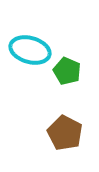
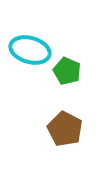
brown pentagon: moved 4 px up
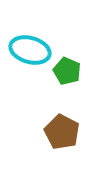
brown pentagon: moved 3 px left, 3 px down
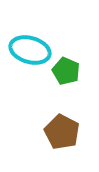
green pentagon: moved 1 px left
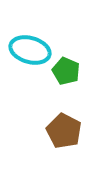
brown pentagon: moved 2 px right, 1 px up
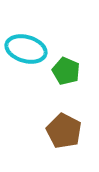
cyan ellipse: moved 4 px left, 1 px up
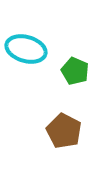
green pentagon: moved 9 px right
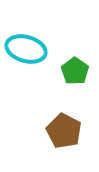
green pentagon: rotated 12 degrees clockwise
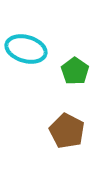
brown pentagon: moved 3 px right
